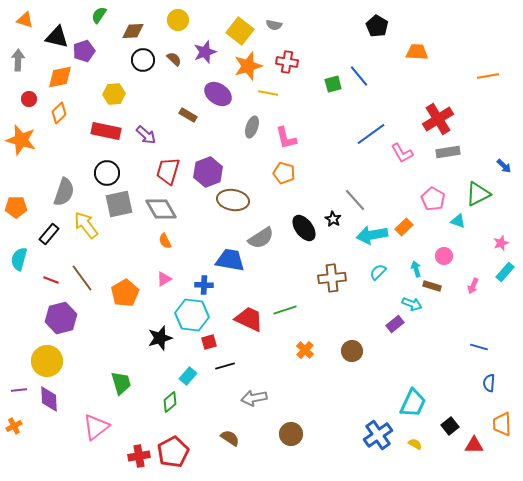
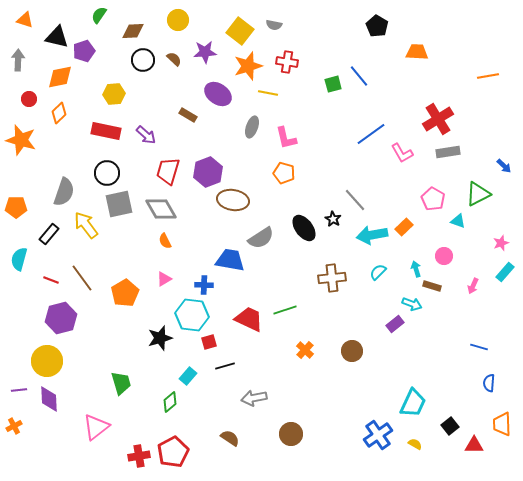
purple star at (205, 52): rotated 15 degrees clockwise
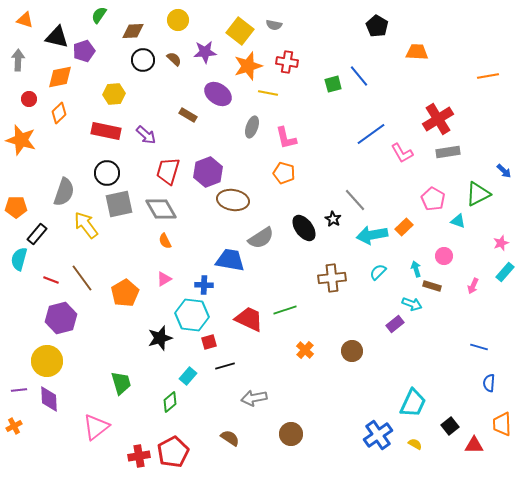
blue arrow at (504, 166): moved 5 px down
black rectangle at (49, 234): moved 12 px left
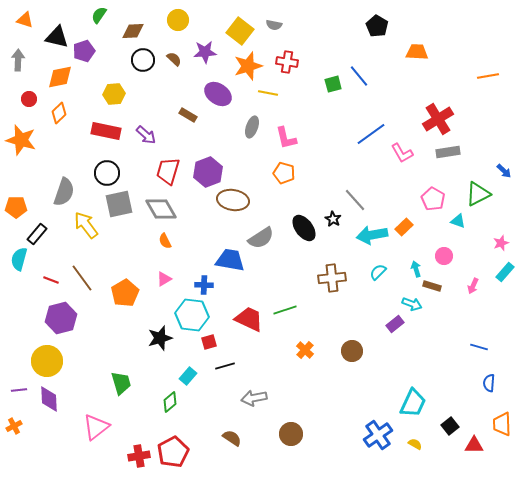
brown semicircle at (230, 438): moved 2 px right
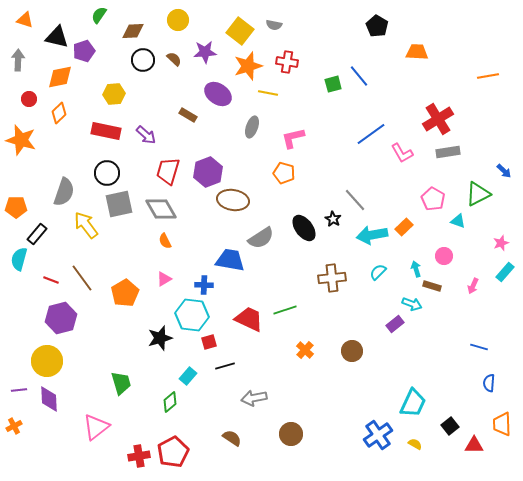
pink L-shape at (286, 138): moved 7 px right; rotated 90 degrees clockwise
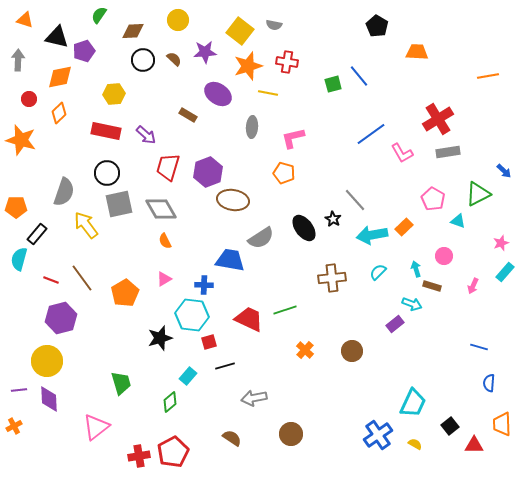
gray ellipse at (252, 127): rotated 15 degrees counterclockwise
red trapezoid at (168, 171): moved 4 px up
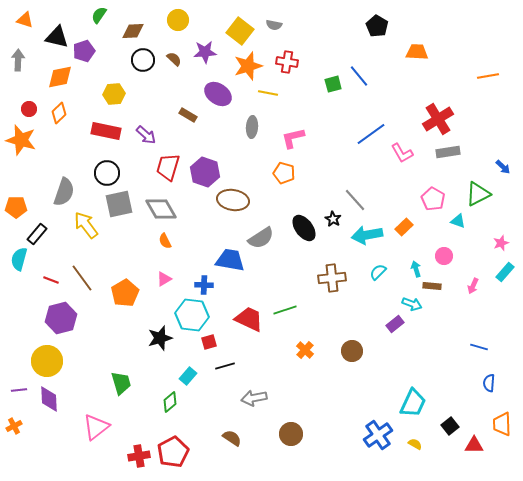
red circle at (29, 99): moved 10 px down
blue arrow at (504, 171): moved 1 px left, 4 px up
purple hexagon at (208, 172): moved 3 px left; rotated 20 degrees counterclockwise
cyan arrow at (372, 235): moved 5 px left
brown rectangle at (432, 286): rotated 12 degrees counterclockwise
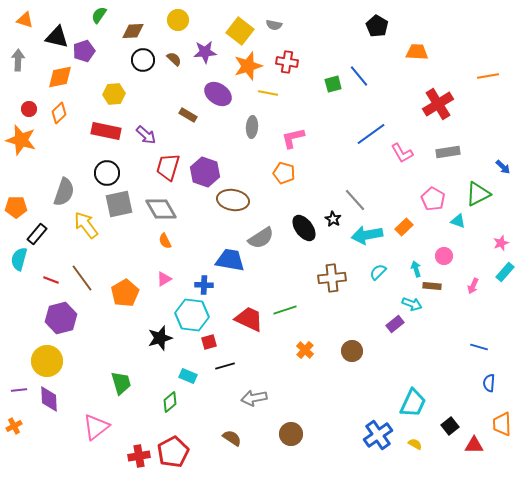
red cross at (438, 119): moved 15 px up
cyan rectangle at (188, 376): rotated 72 degrees clockwise
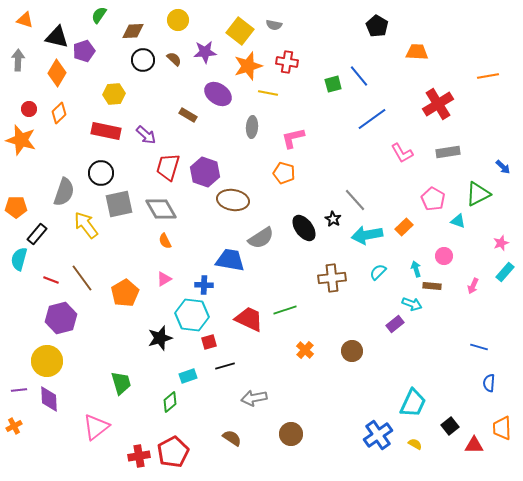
orange diamond at (60, 77): moved 3 px left, 4 px up; rotated 48 degrees counterclockwise
blue line at (371, 134): moved 1 px right, 15 px up
black circle at (107, 173): moved 6 px left
cyan rectangle at (188, 376): rotated 42 degrees counterclockwise
orange trapezoid at (502, 424): moved 4 px down
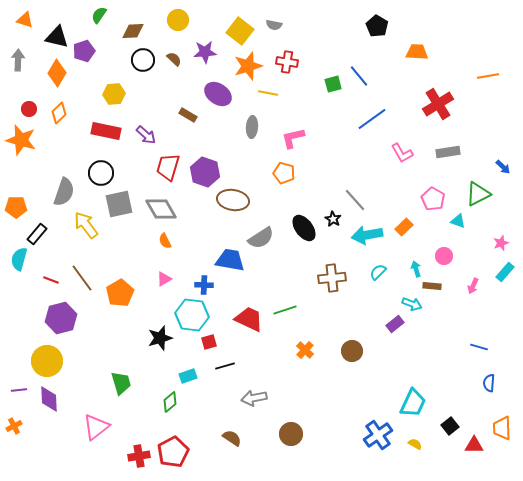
orange pentagon at (125, 293): moved 5 px left
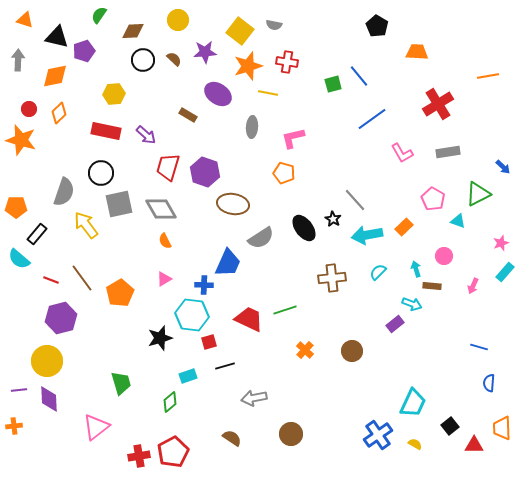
orange diamond at (57, 73): moved 2 px left, 3 px down; rotated 48 degrees clockwise
brown ellipse at (233, 200): moved 4 px down
cyan semicircle at (19, 259): rotated 65 degrees counterclockwise
blue trapezoid at (230, 260): moved 2 px left, 3 px down; rotated 104 degrees clockwise
orange cross at (14, 426): rotated 21 degrees clockwise
